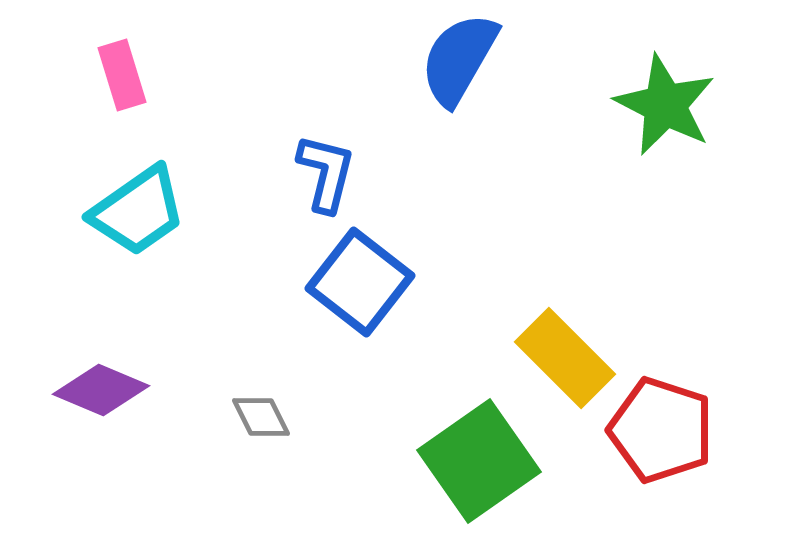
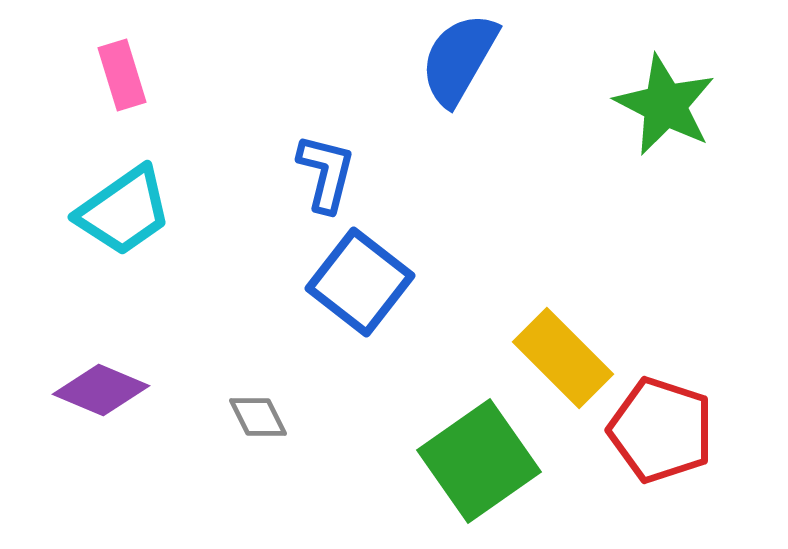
cyan trapezoid: moved 14 px left
yellow rectangle: moved 2 px left
gray diamond: moved 3 px left
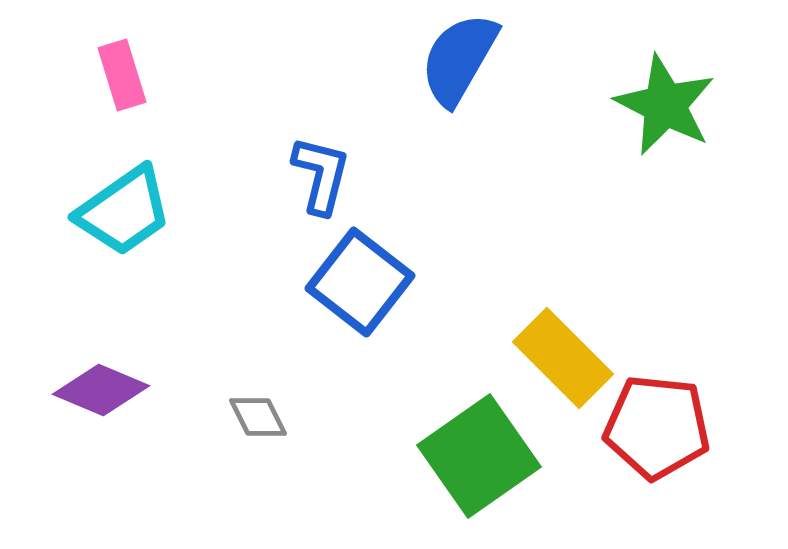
blue L-shape: moved 5 px left, 2 px down
red pentagon: moved 4 px left, 3 px up; rotated 12 degrees counterclockwise
green square: moved 5 px up
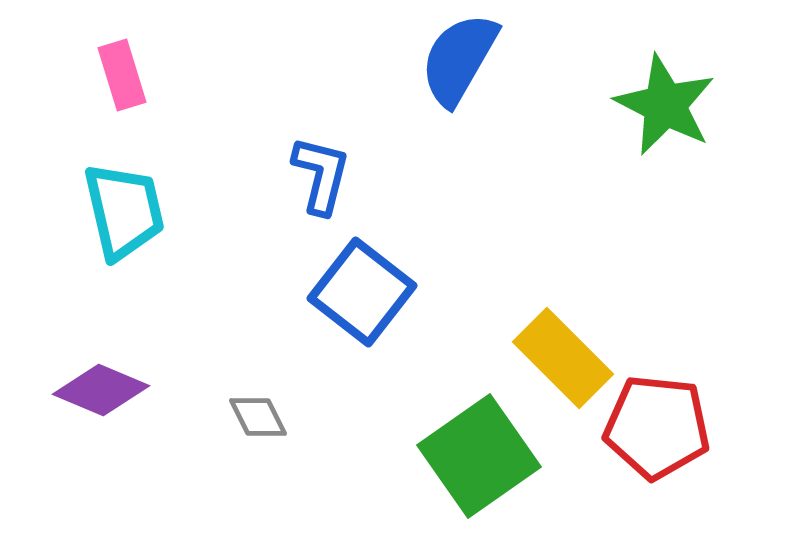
cyan trapezoid: rotated 68 degrees counterclockwise
blue square: moved 2 px right, 10 px down
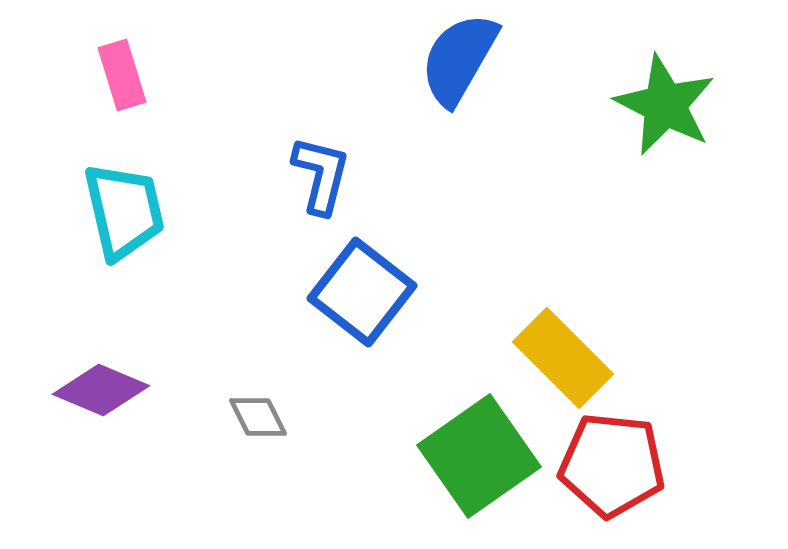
red pentagon: moved 45 px left, 38 px down
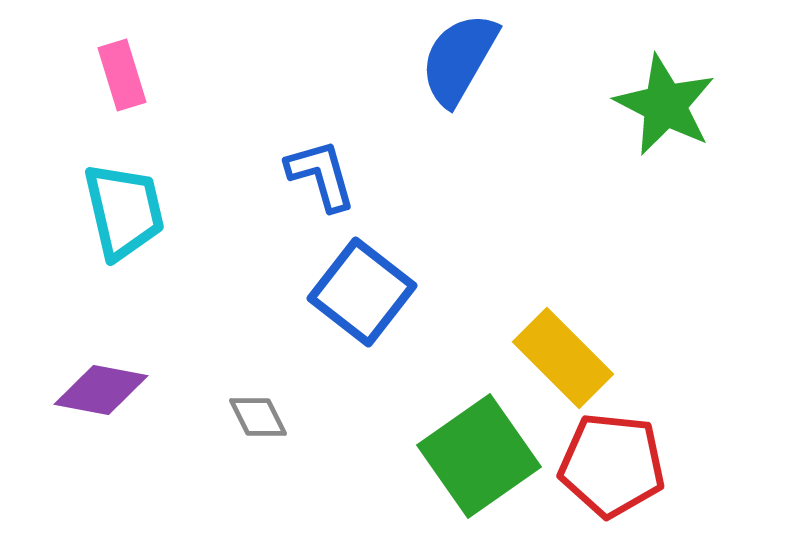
blue L-shape: rotated 30 degrees counterclockwise
purple diamond: rotated 12 degrees counterclockwise
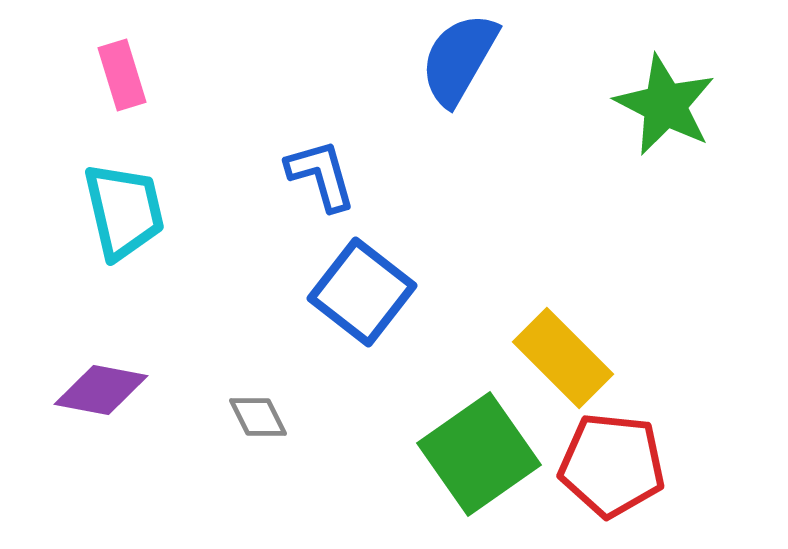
green square: moved 2 px up
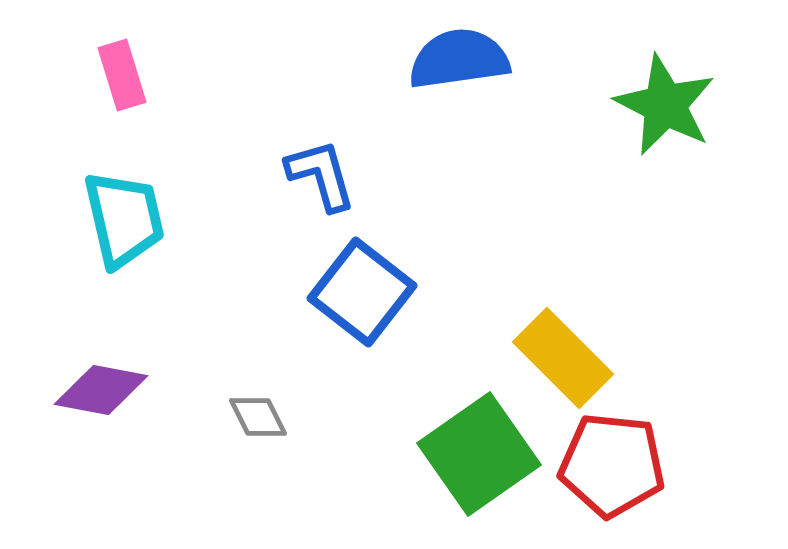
blue semicircle: rotated 52 degrees clockwise
cyan trapezoid: moved 8 px down
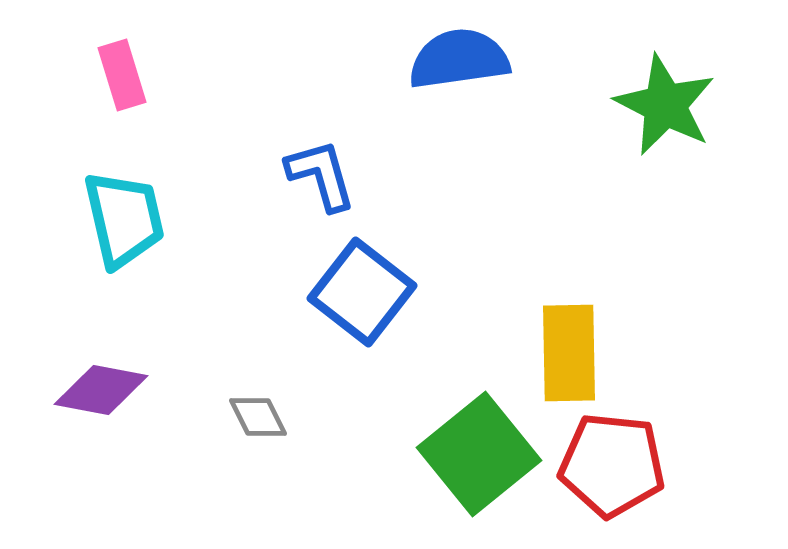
yellow rectangle: moved 6 px right, 5 px up; rotated 44 degrees clockwise
green square: rotated 4 degrees counterclockwise
